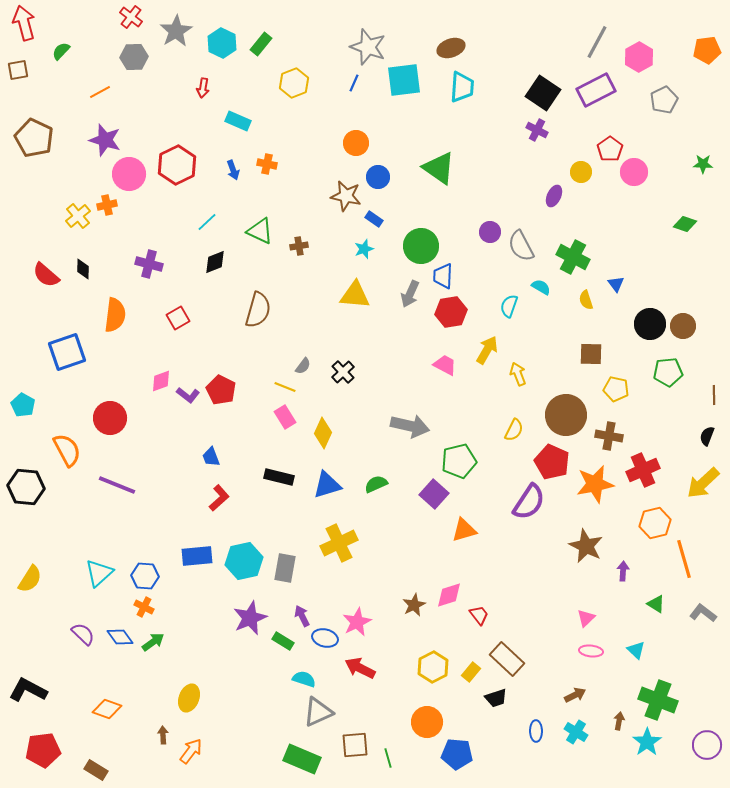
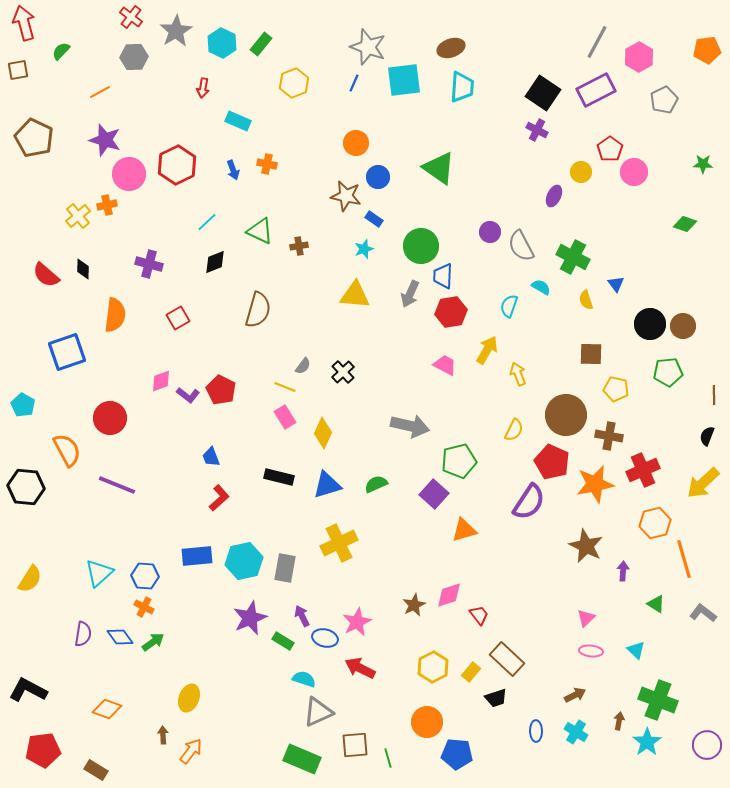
purple semicircle at (83, 634): rotated 55 degrees clockwise
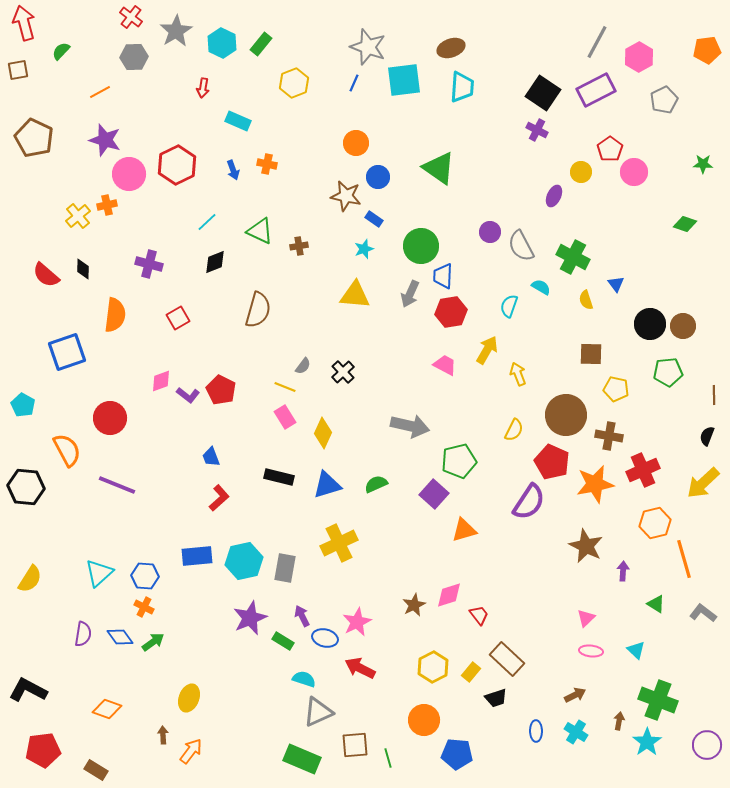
orange circle at (427, 722): moved 3 px left, 2 px up
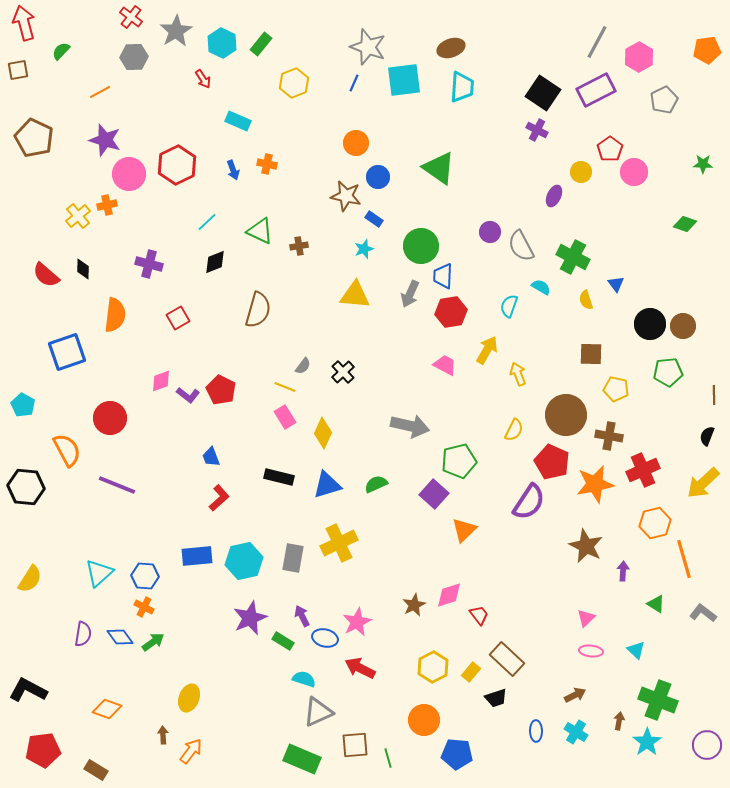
red arrow at (203, 88): moved 9 px up; rotated 42 degrees counterclockwise
orange triangle at (464, 530): rotated 28 degrees counterclockwise
gray rectangle at (285, 568): moved 8 px right, 10 px up
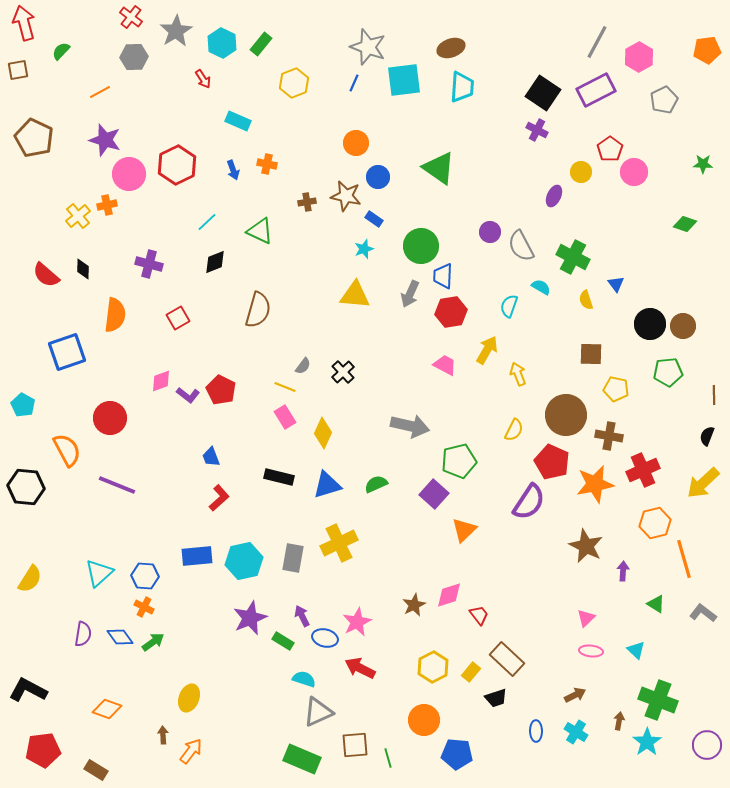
brown cross at (299, 246): moved 8 px right, 44 px up
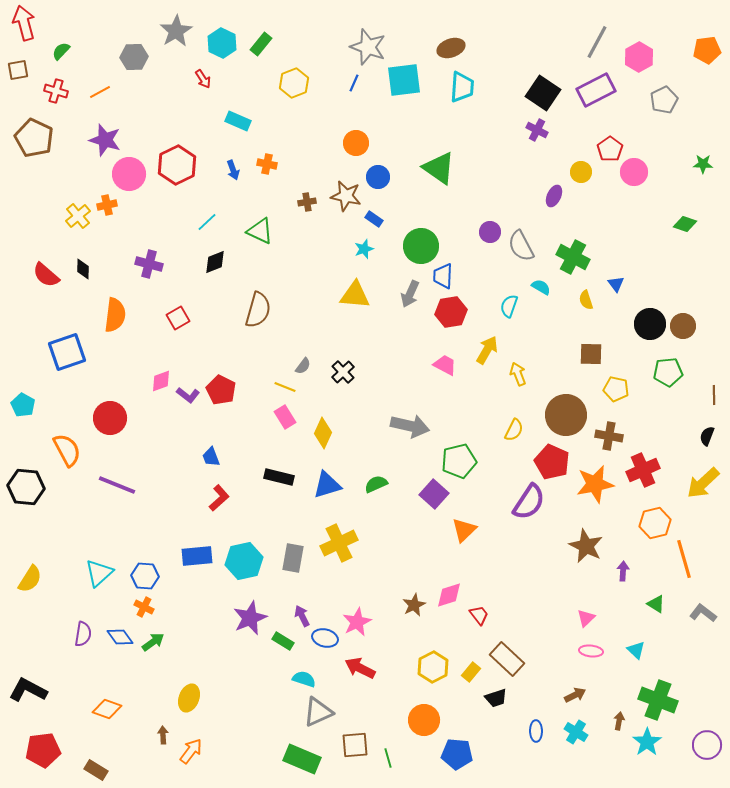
red cross at (131, 17): moved 75 px left, 74 px down; rotated 20 degrees counterclockwise
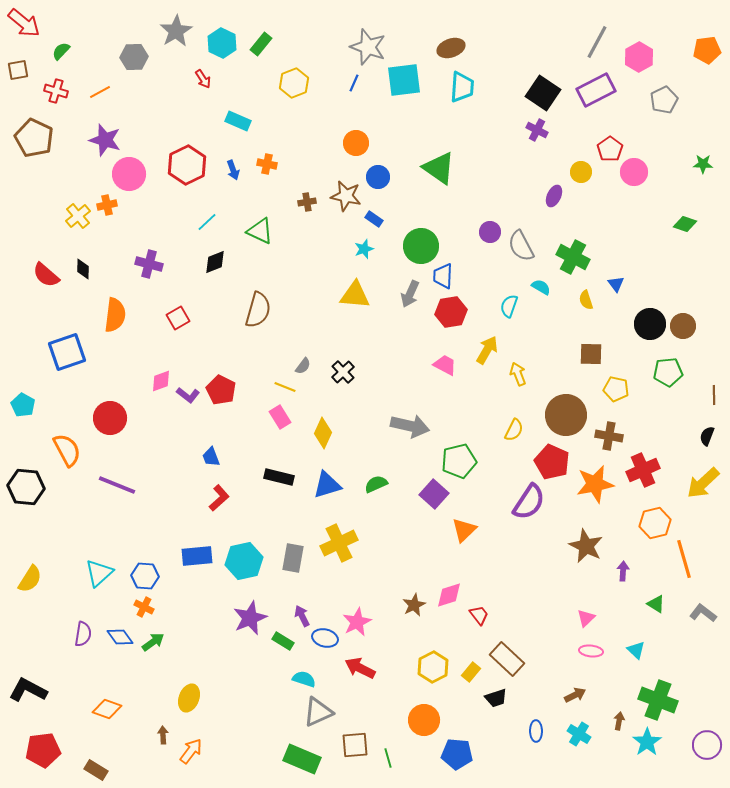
red arrow at (24, 23): rotated 144 degrees clockwise
red hexagon at (177, 165): moved 10 px right
pink rectangle at (285, 417): moved 5 px left
cyan cross at (576, 732): moved 3 px right, 2 px down
